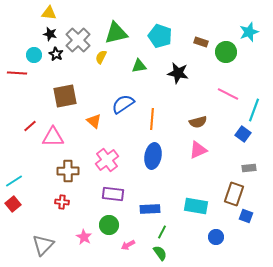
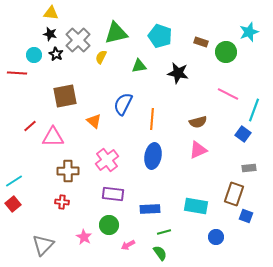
yellow triangle at (49, 13): moved 2 px right
blue semicircle at (123, 104): rotated 30 degrees counterclockwise
green line at (162, 232): moved 2 px right; rotated 48 degrees clockwise
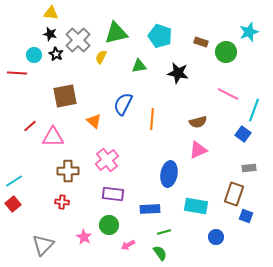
blue ellipse at (153, 156): moved 16 px right, 18 px down
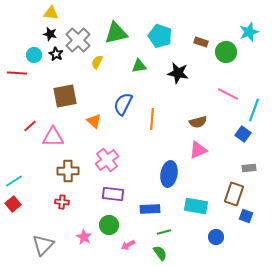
yellow semicircle at (101, 57): moved 4 px left, 5 px down
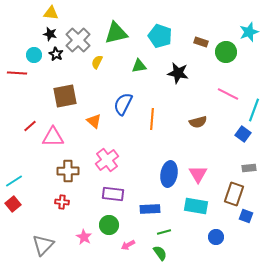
pink triangle at (198, 150): moved 24 px down; rotated 36 degrees counterclockwise
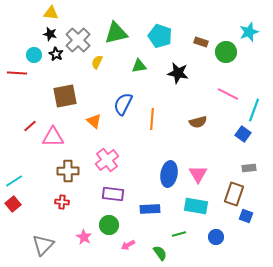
green line at (164, 232): moved 15 px right, 2 px down
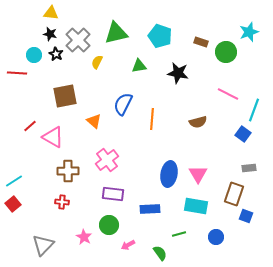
pink triangle at (53, 137): rotated 30 degrees clockwise
